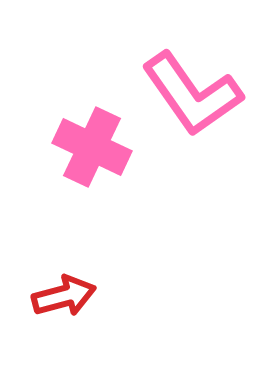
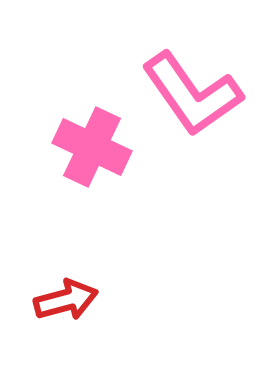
red arrow: moved 2 px right, 4 px down
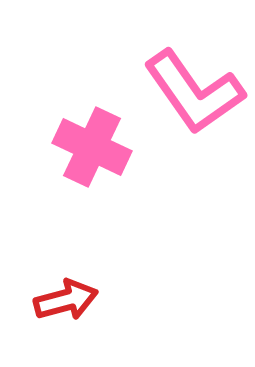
pink L-shape: moved 2 px right, 2 px up
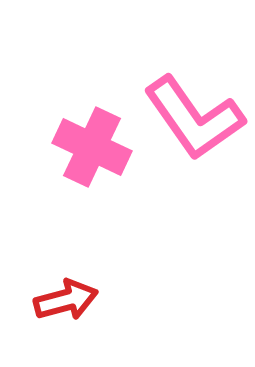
pink L-shape: moved 26 px down
